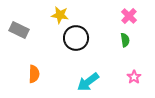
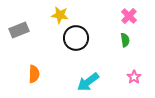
gray rectangle: rotated 48 degrees counterclockwise
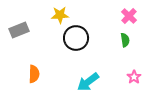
yellow star: rotated 12 degrees counterclockwise
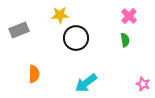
pink star: moved 9 px right, 7 px down; rotated 16 degrees counterclockwise
cyan arrow: moved 2 px left, 1 px down
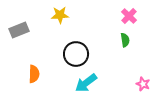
black circle: moved 16 px down
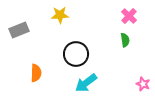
orange semicircle: moved 2 px right, 1 px up
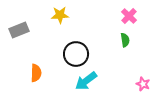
cyan arrow: moved 2 px up
